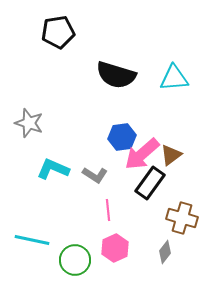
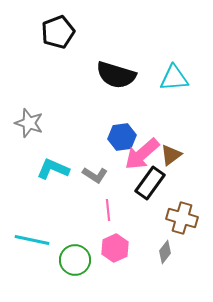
black pentagon: rotated 12 degrees counterclockwise
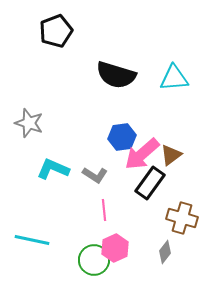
black pentagon: moved 2 px left, 1 px up
pink line: moved 4 px left
green circle: moved 19 px right
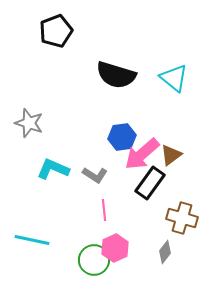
cyan triangle: rotated 44 degrees clockwise
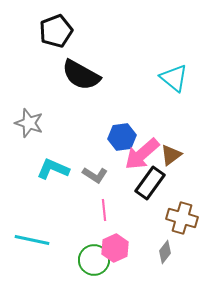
black semicircle: moved 35 px left; rotated 12 degrees clockwise
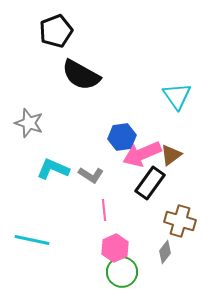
cyan triangle: moved 3 px right, 18 px down; rotated 16 degrees clockwise
pink arrow: rotated 18 degrees clockwise
gray L-shape: moved 4 px left
brown cross: moved 2 px left, 3 px down
green circle: moved 28 px right, 12 px down
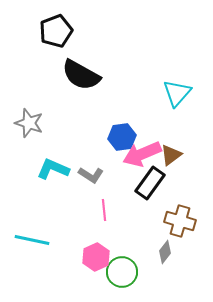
cyan triangle: moved 3 px up; rotated 16 degrees clockwise
pink hexagon: moved 19 px left, 9 px down
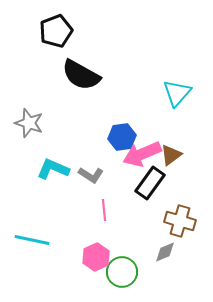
gray diamond: rotated 30 degrees clockwise
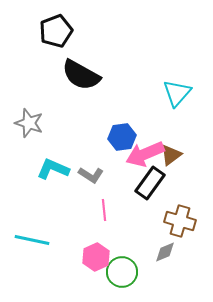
pink arrow: moved 3 px right
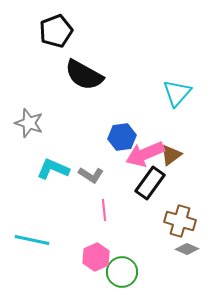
black semicircle: moved 3 px right
gray diamond: moved 22 px right, 3 px up; rotated 45 degrees clockwise
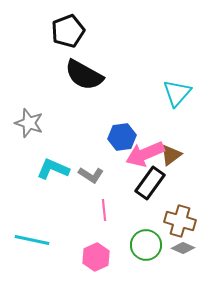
black pentagon: moved 12 px right
gray diamond: moved 4 px left, 1 px up
green circle: moved 24 px right, 27 px up
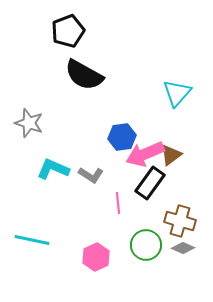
pink line: moved 14 px right, 7 px up
